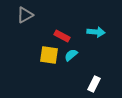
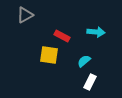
cyan semicircle: moved 13 px right, 6 px down
white rectangle: moved 4 px left, 2 px up
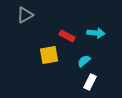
cyan arrow: moved 1 px down
red rectangle: moved 5 px right
yellow square: rotated 18 degrees counterclockwise
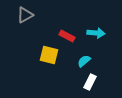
yellow square: rotated 24 degrees clockwise
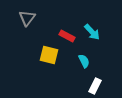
gray triangle: moved 2 px right, 3 px down; rotated 24 degrees counterclockwise
cyan arrow: moved 4 px left, 1 px up; rotated 42 degrees clockwise
cyan semicircle: rotated 104 degrees clockwise
white rectangle: moved 5 px right, 4 px down
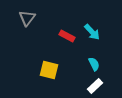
yellow square: moved 15 px down
cyan semicircle: moved 10 px right, 3 px down
white rectangle: rotated 21 degrees clockwise
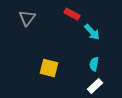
red rectangle: moved 5 px right, 22 px up
cyan semicircle: rotated 144 degrees counterclockwise
yellow square: moved 2 px up
